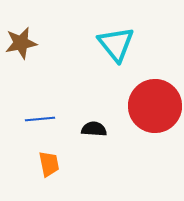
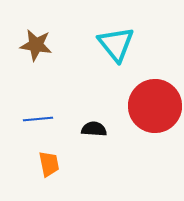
brown star: moved 15 px right, 2 px down; rotated 20 degrees clockwise
blue line: moved 2 px left
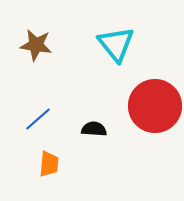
blue line: rotated 36 degrees counterclockwise
orange trapezoid: rotated 16 degrees clockwise
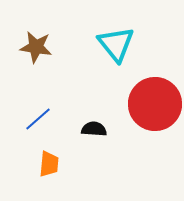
brown star: moved 2 px down
red circle: moved 2 px up
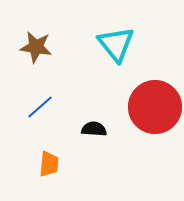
red circle: moved 3 px down
blue line: moved 2 px right, 12 px up
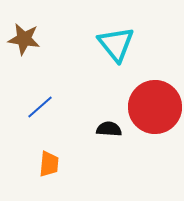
brown star: moved 12 px left, 8 px up
black semicircle: moved 15 px right
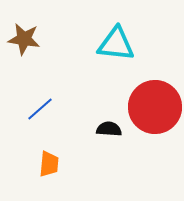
cyan triangle: rotated 45 degrees counterclockwise
blue line: moved 2 px down
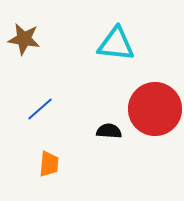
red circle: moved 2 px down
black semicircle: moved 2 px down
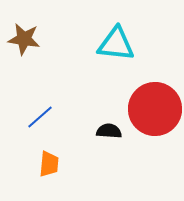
blue line: moved 8 px down
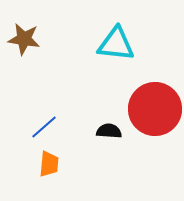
blue line: moved 4 px right, 10 px down
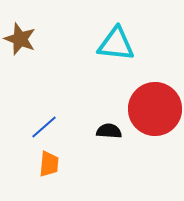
brown star: moved 4 px left; rotated 12 degrees clockwise
